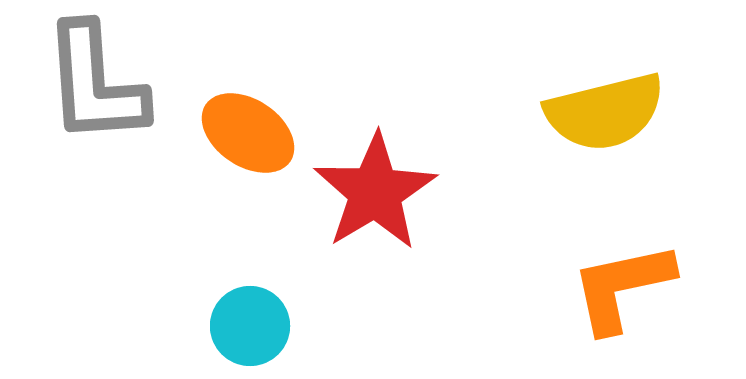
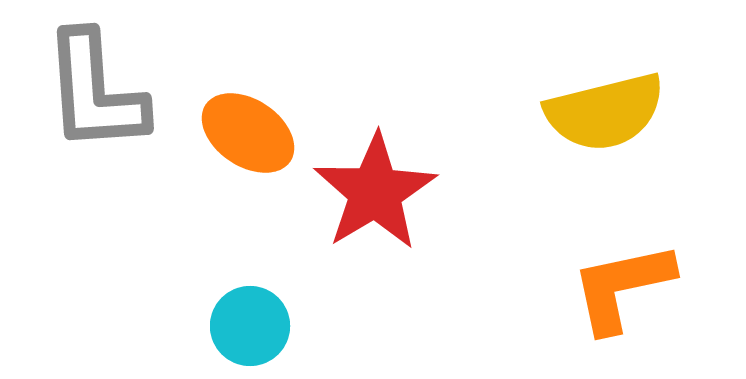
gray L-shape: moved 8 px down
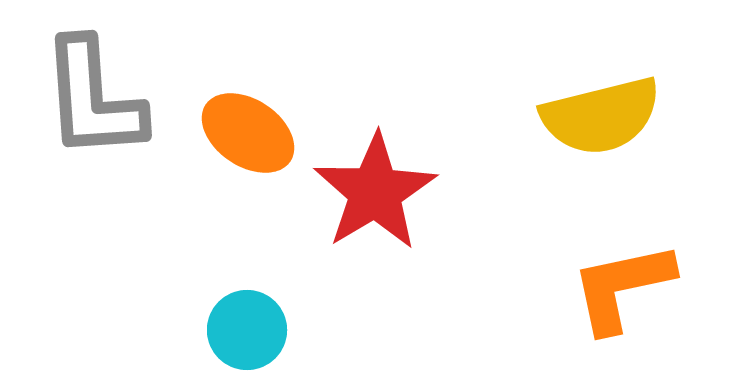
gray L-shape: moved 2 px left, 7 px down
yellow semicircle: moved 4 px left, 4 px down
cyan circle: moved 3 px left, 4 px down
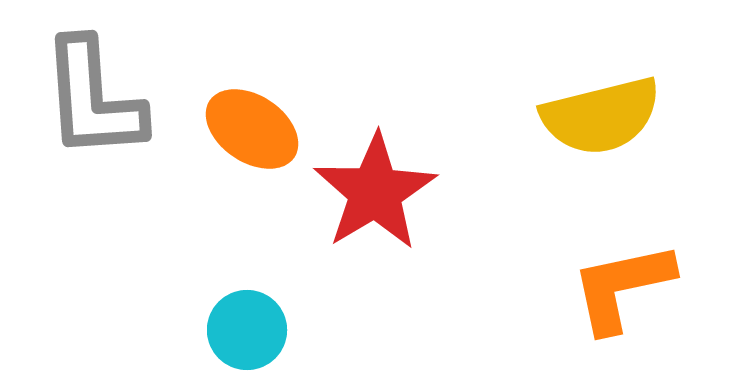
orange ellipse: moved 4 px right, 4 px up
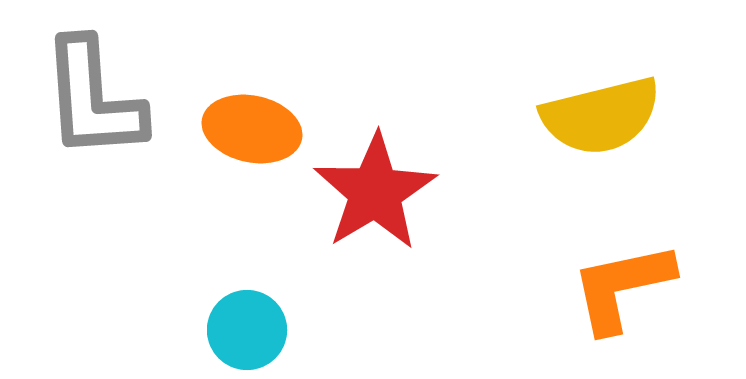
orange ellipse: rotated 22 degrees counterclockwise
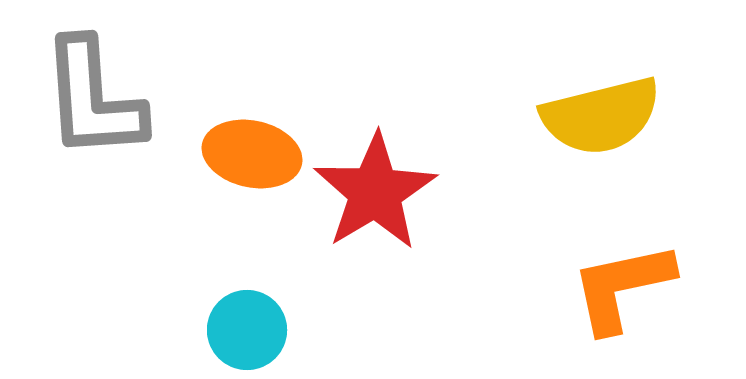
orange ellipse: moved 25 px down
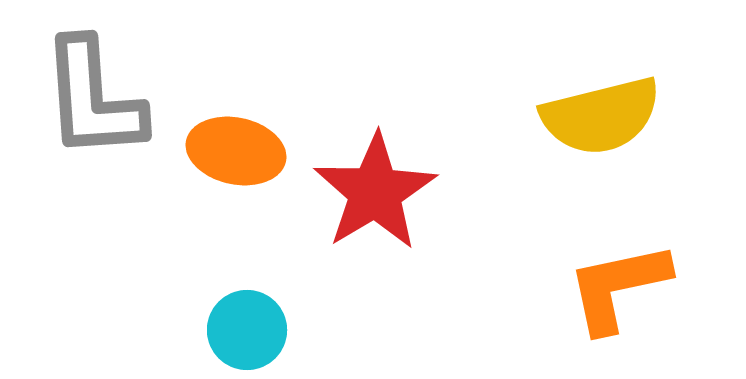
orange ellipse: moved 16 px left, 3 px up
orange L-shape: moved 4 px left
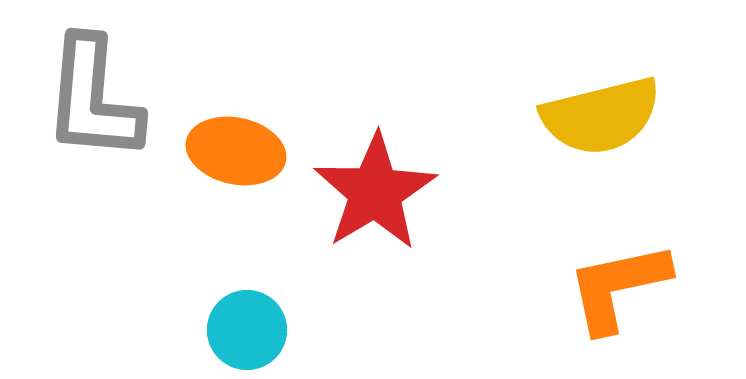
gray L-shape: rotated 9 degrees clockwise
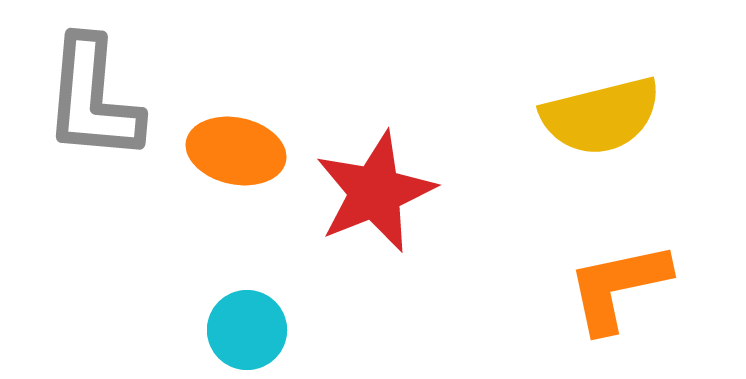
red star: rotated 9 degrees clockwise
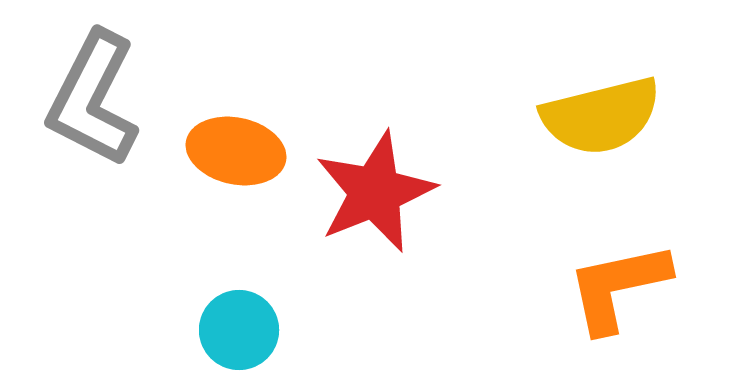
gray L-shape: rotated 22 degrees clockwise
cyan circle: moved 8 px left
